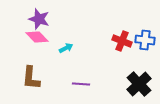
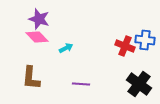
red cross: moved 3 px right, 5 px down
black cross: rotated 10 degrees counterclockwise
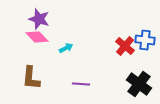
red cross: rotated 18 degrees clockwise
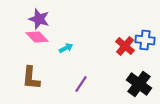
purple line: rotated 60 degrees counterclockwise
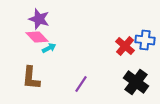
cyan arrow: moved 17 px left
black cross: moved 3 px left, 2 px up
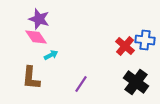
pink diamond: moved 1 px left; rotated 10 degrees clockwise
cyan arrow: moved 2 px right, 7 px down
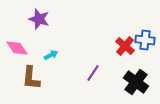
pink diamond: moved 19 px left, 11 px down
purple line: moved 12 px right, 11 px up
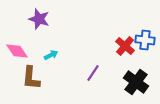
pink diamond: moved 3 px down
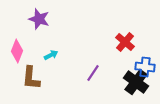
blue cross: moved 27 px down
red cross: moved 4 px up
pink diamond: rotated 55 degrees clockwise
